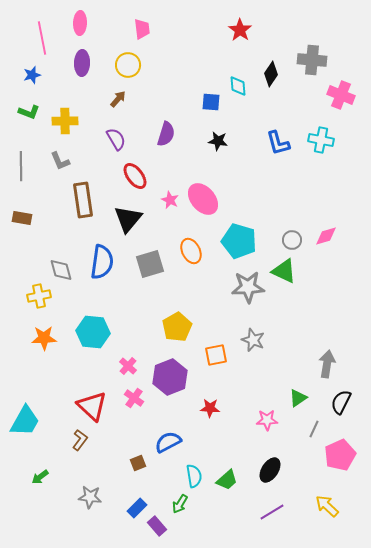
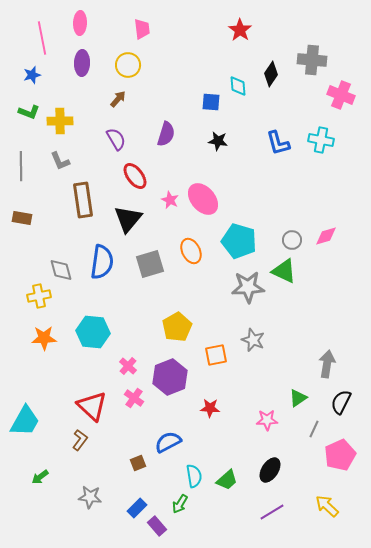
yellow cross at (65, 121): moved 5 px left
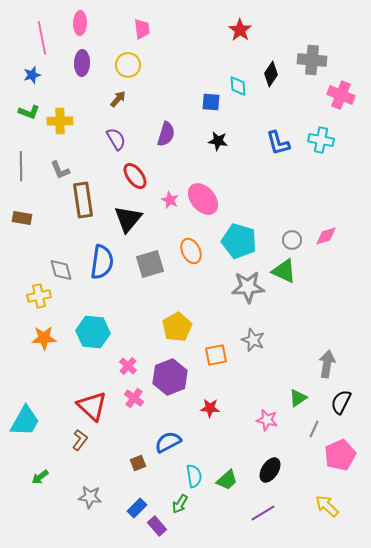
gray L-shape at (60, 161): moved 9 px down
pink star at (267, 420): rotated 15 degrees clockwise
purple line at (272, 512): moved 9 px left, 1 px down
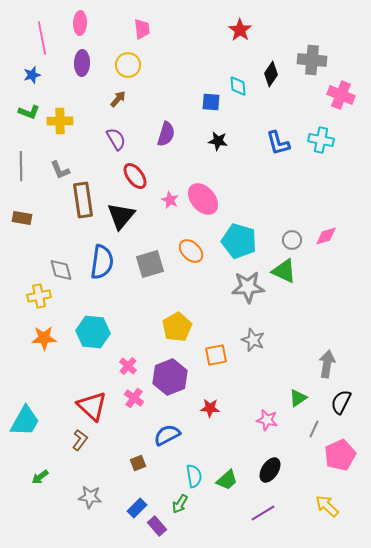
black triangle at (128, 219): moved 7 px left, 3 px up
orange ellipse at (191, 251): rotated 20 degrees counterclockwise
blue semicircle at (168, 442): moved 1 px left, 7 px up
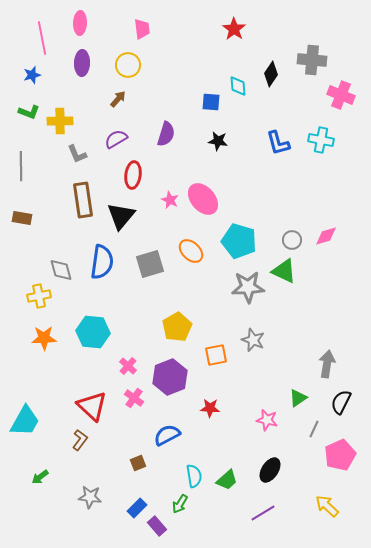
red star at (240, 30): moved 6 px left, 1 px up
purple semicircle at (116, 139): rotated 90 degrees counterclockwise
gray L-shape at (60, 170): moved 17 px right, 16 px up
red ellipse at (135, 176): moved 2 px left, 1 px up; rotated 44 degrees clockwise
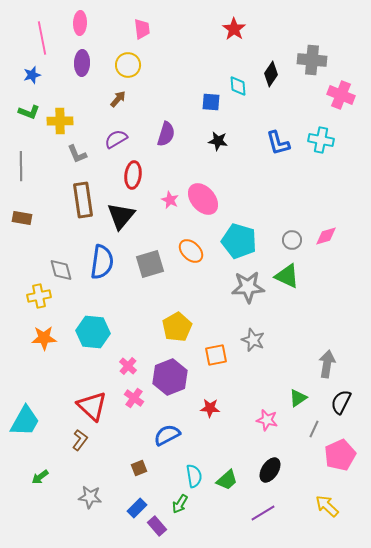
green triangle at (284, 271): moved 3 px right, 5 px down
brown square at (138, 463): moved 1 px right, 5 px down
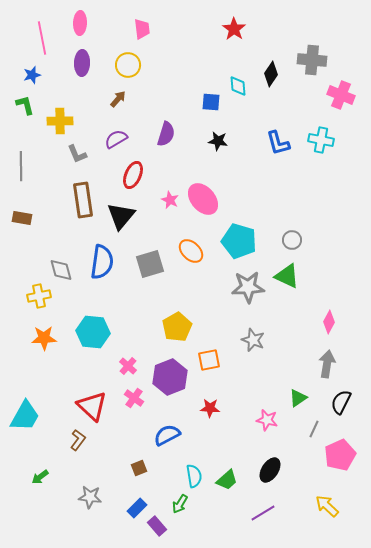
green L-shape at (29, 112): moved 4 px left, 7 px up; rotated 125 degrees counterclockwise
red ellipse at (133, 175): rotated 16 degrees clockwise
pink diamond at (326, 236): moved 3 px right, 86 px down; rotated 45 degrees counterclockwise
orange square at (216, 355): moved 7 px left, 5 px down
cyan trapezoid at (25, 421): moved 5 px up
brown L-shape at (80, 440): moved 2 px left
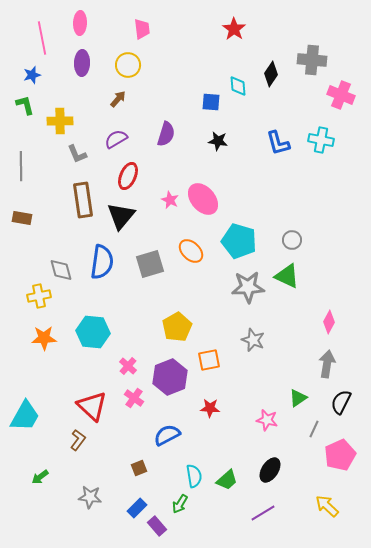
red ellipse at (133, 175): moved 5 px left, 1 px down
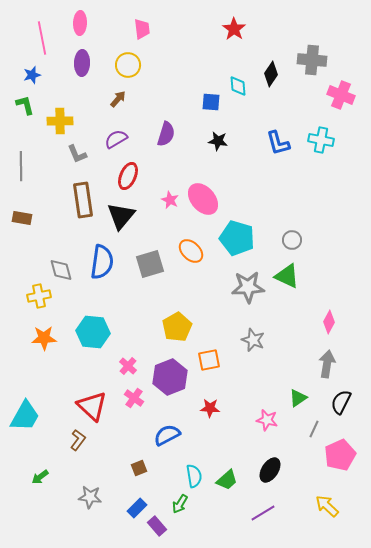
cyan pentagon at (239, 241): moved 2 px left, 3 px up
